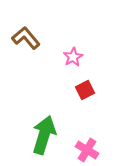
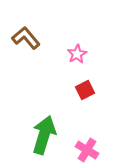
pink star: moved 4 px right, 3 px up
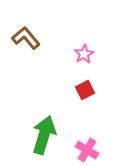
pink star: moved 7 px right
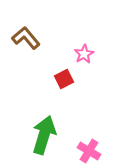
red square: moved 21 px left, 11 px up
pink cross: moved 2 px right, 1 px down
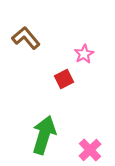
pink cross: moved 1 px right, 1 px up; rotated 15 degrees clockwise
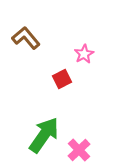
red square: moved 2 px left
green arrow: rotated 18 degrees clockwise
pink cross: moved 11 px left
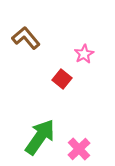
red square: rotated 24 degrees counterclockwise
green arrow: moved 4 px left, 2 px down
pink cross: moved 1 px up
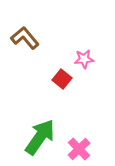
brown L-shape: moved 1 px left
pink star: moved 5 px down; rotated 24 degrees clockwise
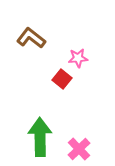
brown L-shape: moved 6 px right; rotated 12 degrees counterclockwise
pink star: moved 6 px left, 1 px up
green arrow: rotated 36 degrees counterclockwise
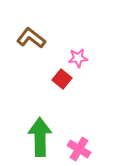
pink cross: rotated 15 degrees counterclockwise
